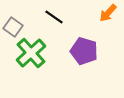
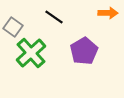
orange arrow: rotated 132 degrees counterclockwise
purple pentagon: rotated 24 degrees clockwise
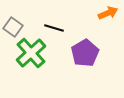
orange arrow: rotated 24 degrees counterclockwise
black line: moved 11 px down; rotated 18 degrees counterclockwise
purple pentagon: moved 1 px right, 2 px down
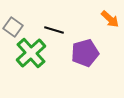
orange arrow: moved 2 px right, 6 px down; rotated 66 degrees clockwise
black line: moved 2 px down
purple pentagon: rotated 16 degrees clockwise
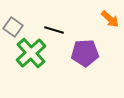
purple pentagon: rotated 12 degrees clockwise
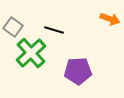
orange arrow: rotated 24 degrees counterclockwise
purple pentagon: moved 7 px left, 18 px down
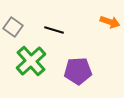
orange arrow: moved 3 px down
green cross: moved 8 px down
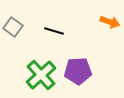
black line: moved 1 px down
green cross: moved 10 px right, 14 px down
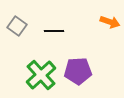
gray square: moved 4 px right, 1 px up
black line: rotated 18 degrees counterclockwise
